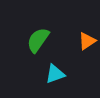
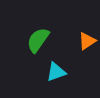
cyan triangle: moved 1 px right, 2 px up
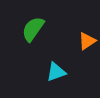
green semicircle: moved 5 px left, 11 px up
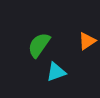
green semicircle: moved 6 px right, 16 px down
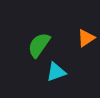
orange triangle: moved 1 px left, 3 px up
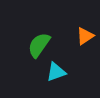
orange triangle: moved 1 px left, 2 px up
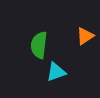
green semicircle: rotated 28 degrees counterclockwise
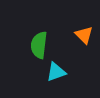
orange triangle: moved 1 px left, 1 px up; rotated 42 degrees counterclockwise
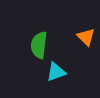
orange triangle: moved 2 px right, 2 px down
